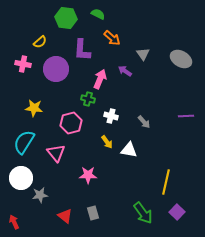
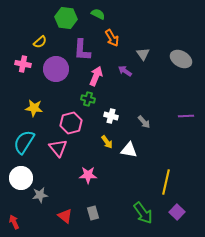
orange arrow: rotated 18 degrees clockwise
pink arrow: moved 4 px left, 3 px up
pink triangle: moved 2 px right, 5 px up
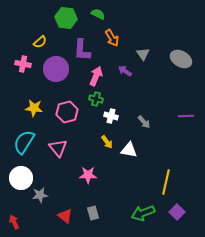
green cross: moved 8 px right
pink hexagon: moved 4 px left, 11 px up
green arrow: rotated 105 degrees clockwise
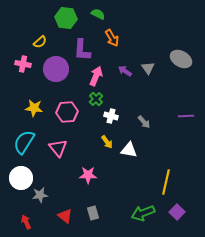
gray triangle: moved 5 px right, 14 px down
green cross: rotated 32 degrees clockwise
pink hexagon: rotated 10 degrees clockwise
red arrow: moved 12 px right
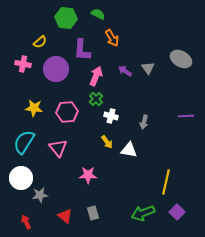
gray arrow: rotated 56 degrees clockwise
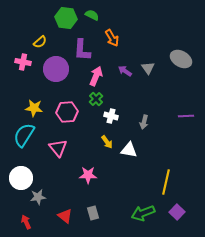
green semicircle: moved 6 px left, 1 px down
pink cross: moved 2 px up
cyan semicircle: moved 7 px up
gray star: moved 2 px left, 2 px down
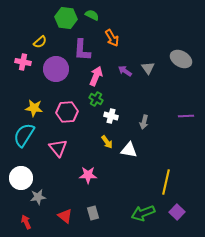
green cross: rotated 16 degrees counterclockwise
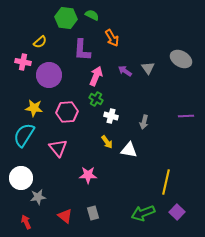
purple circle: moved 7 px left, 6 px down
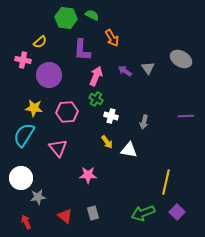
pink cross: moved 2 px up
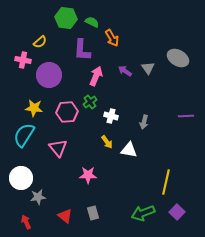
green semicircle: moved 7 px down
gray ellipse: moved 3 px left, 1 px up
green cross: moved 6 px left, 3 px down; rotated 24 degrees clockwise
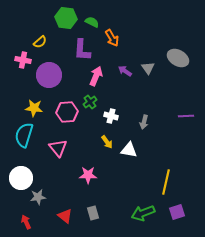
cyan semicircle: rotated 15 degrees counterclockwise
purple square: rotated 28 degrees clockwise
